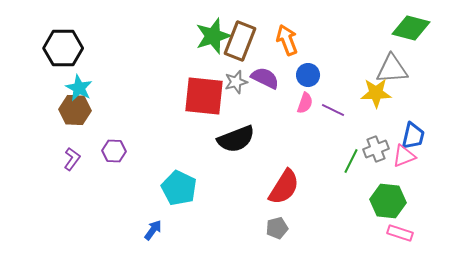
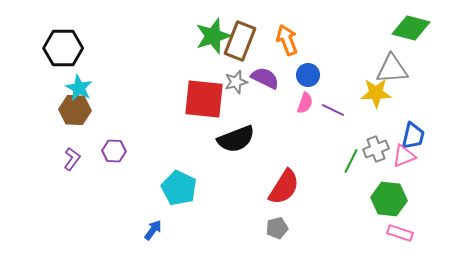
red square: moved 3 px down
green hexagon: moved 1 px right, 2 px up
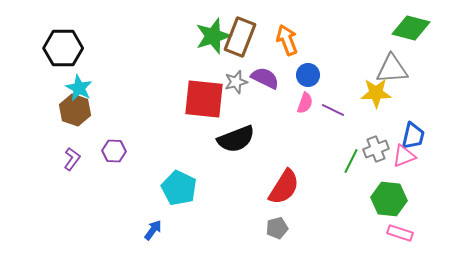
brown rectangle: moved 4 px up
brown hexagon: rotated 16 degrees clockwise
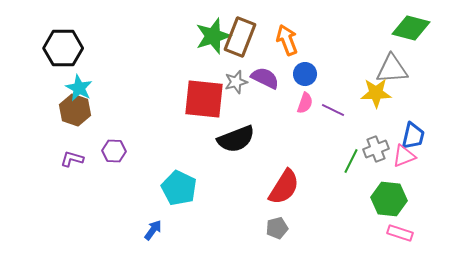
blue circle: moved 3 px left, 1 px up
purple L-shape: rotated 110 degrees counterclockwise
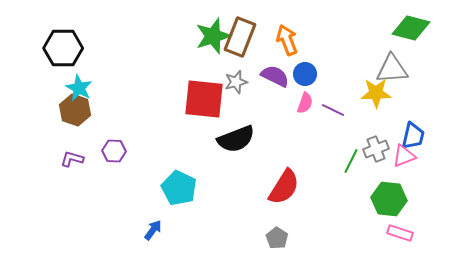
purple semicircle: moved 10 px right, 2 px up
gray pentagon: moved 10 px down; rotated 25 degrees counterclockwise
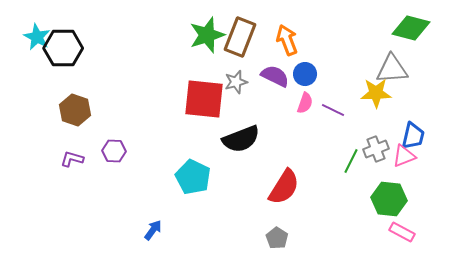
green star: moved 6 px left, 1 px up
cyan star: moved 42 px left, 51 px up
black semicircle: moved 5 px right
cyan pentagon: moved 14 px right, 11 px up
pink rectangle: moved 2 px right, 1 px up; rotated 10 degrees clockwise
